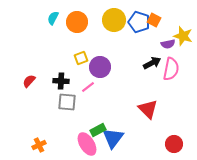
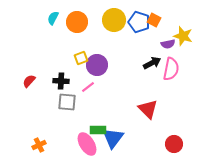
purple circle: moved 3 px left, 2 px up
green rectangle: rotated 28 degrees clockwise
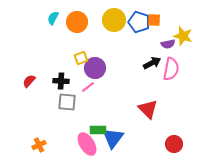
orange square: rotated 24 degrees counterclockwise
purple circle: moved 2 px left, 3 px down
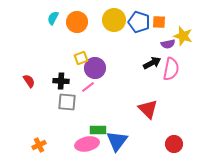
orange square: moved 5 px right, 2 px down
red semicircle: rotated 104 degrees clockwise
blue triangle: moved 4 px right, 3 px down
pink ellipse: rotated 70 degrees counterclockwise
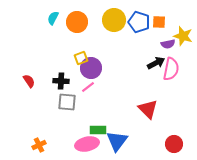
black arrow: moved 4 px right
purple circle: moved 4 px left
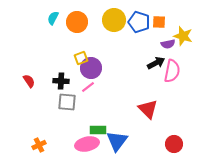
pink semicircle: moved 1 px right, 2 px down
